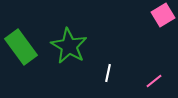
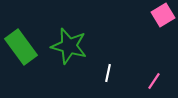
green star: rotated 15 degrees counterclockwise
pink line: rotated 18 degrees counterclockwise
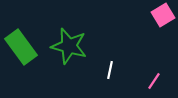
white line: moved 2 px right, 3 px up
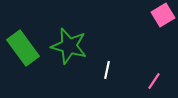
green rectangle: moved 2 px right, 1 px down
white line: moved 3 px left
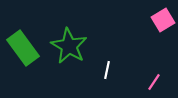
pink square: moved 5 px down
green star: rotated 15 degrees clockwise
pink line: moved 1 px down
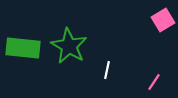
green rectangle: rotated 48 degrees counterclockwise
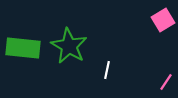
pink line: moved 12 px right
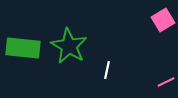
pink line: rotated 30 degrees clockwise
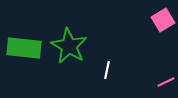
green rectangle: moved 1 px right
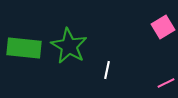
pink square: moved 7 px down
pink line: moved 1 px down
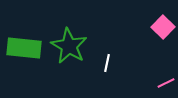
pink square: rotated 15 degrees counterclockwise
white line: moved 7 px up
